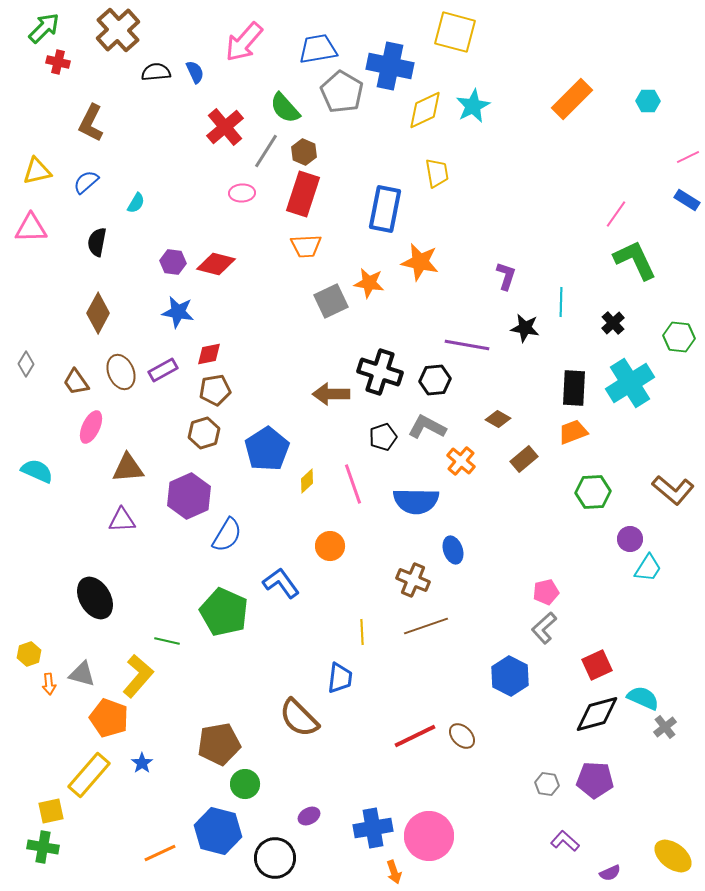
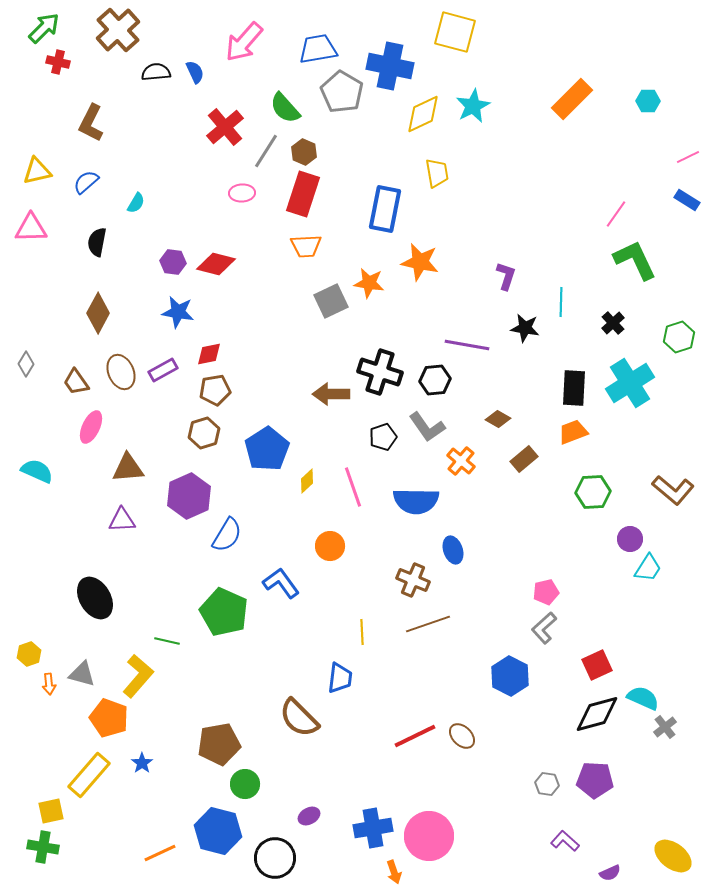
yellow diamond at (425, 110): moved 2 px left, 4 px down
green hexagon at (679, 337): rotated 24 degrees counterclockwise
gray L-shape at (427, 427): rotated 153 degrees counterclockwise
pink line at (353, 484): moved 3 px down
brown line at (426, 626): moved 2 px right, 2 px up
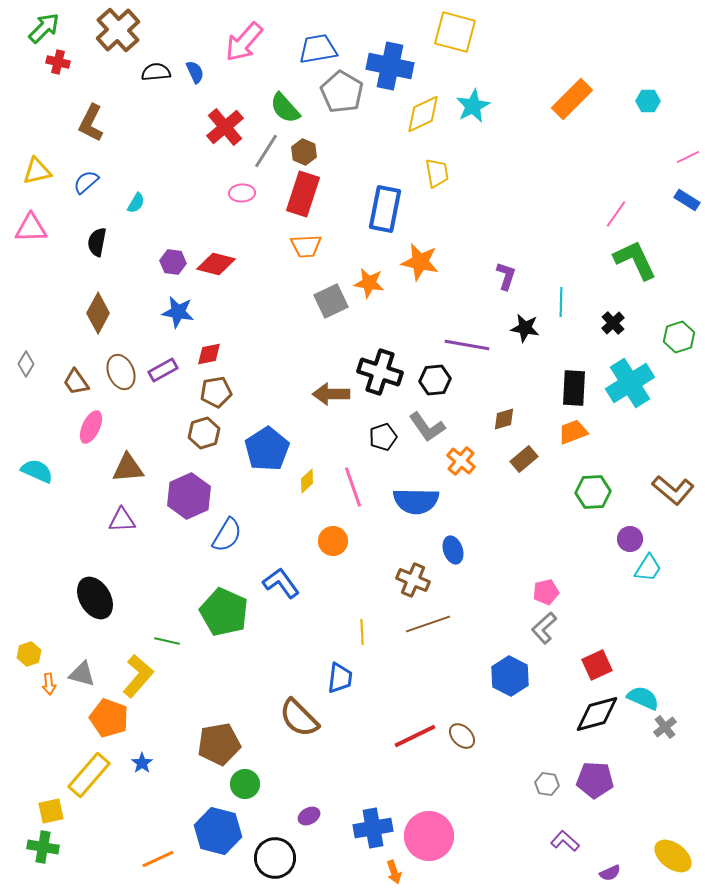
brown pentagon at (215, 390): moved 1 px right, 2 px down
brown diamond at (498, 419): moved 6 px right; rotated 45 degrees counterclockwise
orange circle at (330, 546): moved 3 px right, 5 px up
orange line at (160, 853): moved 2 px left, 6 px down
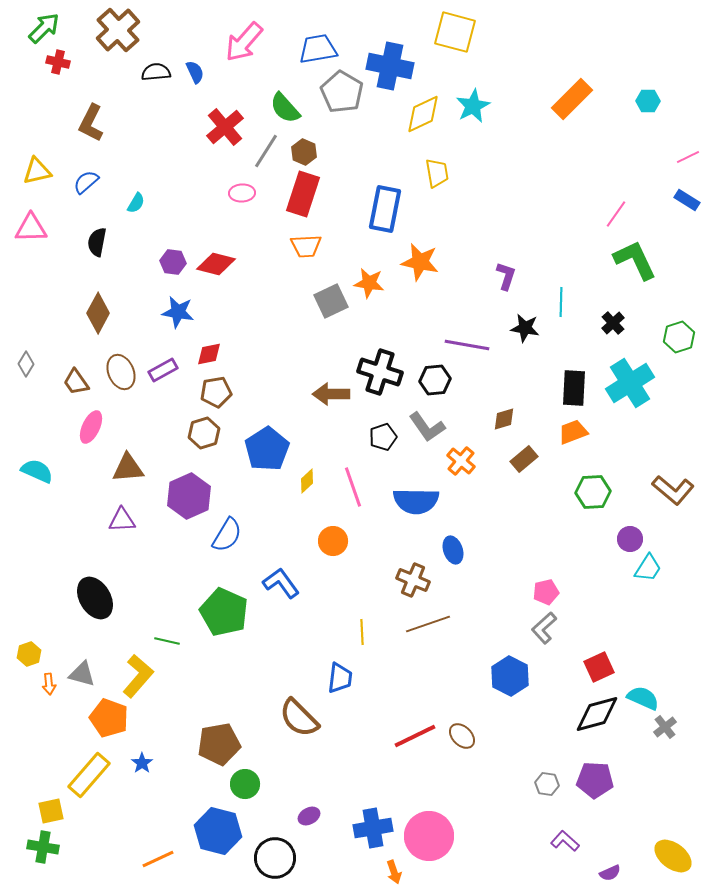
red square at (597, 665): moved 2 px right, 2 px down
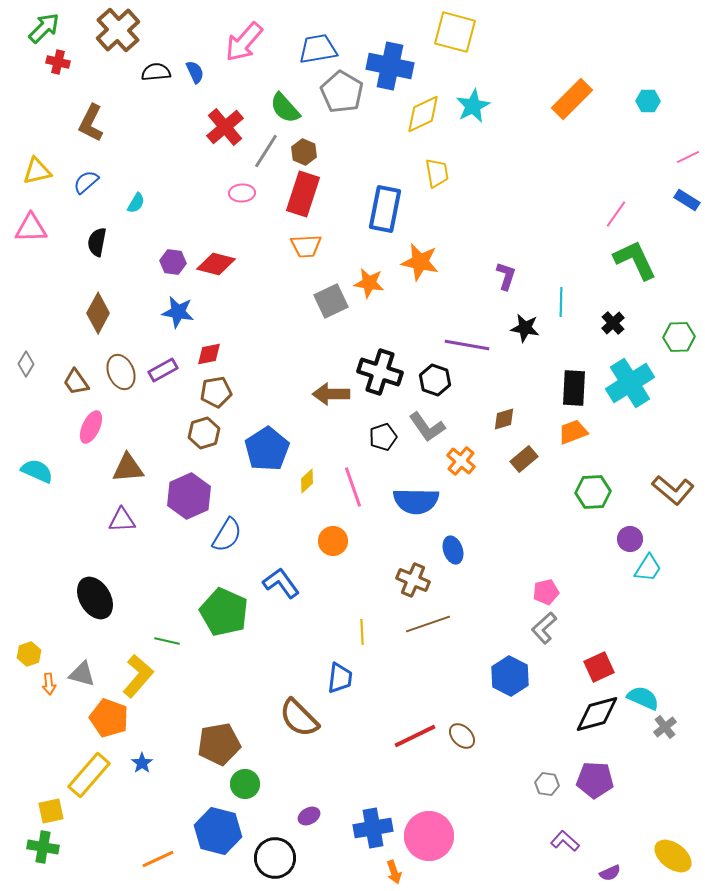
green hexagon at (679, 337): rotated 16 degrees clockwise
black hexagon at (435, 380): rotated 24 degrees clockwise
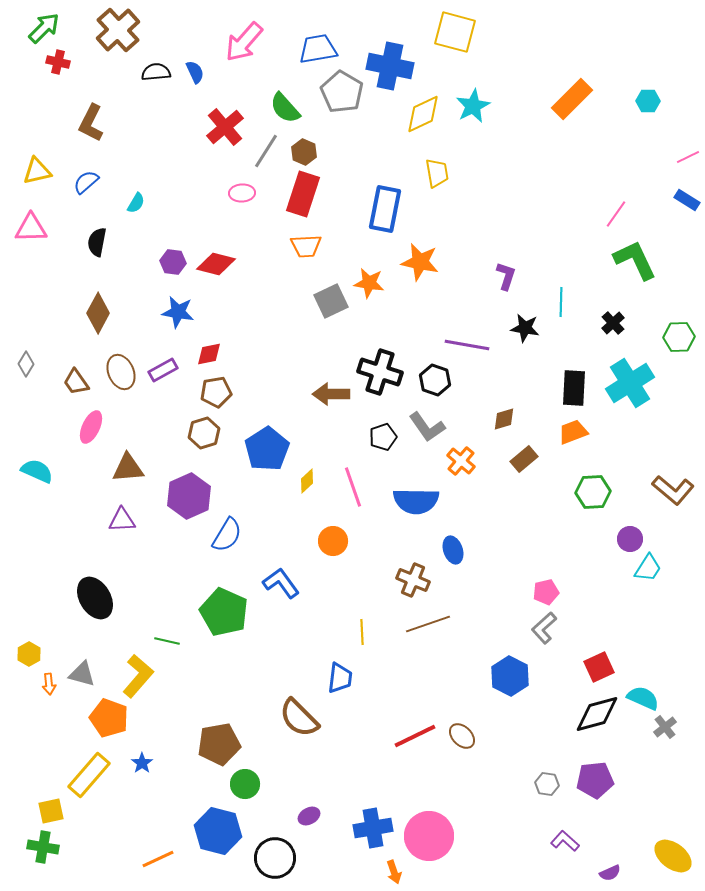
yellow hexagon at (29, 654): rotated 10 degrees counterclockwise
purple pentagon at (595, 780): rotated 9 degrees counterclockwise
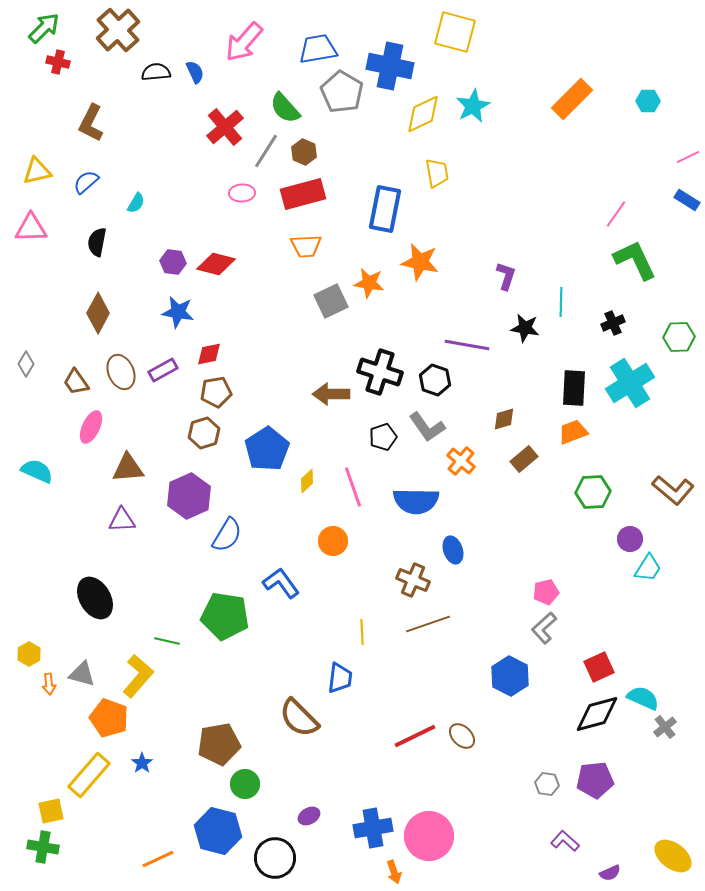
red rectangle at (303, 194): rotated 57 degrees clockwise
black cross at (613, 323): rotated 20 degrees clockwise
green pentagon at (224, 612): moved 1 px right, 4 px down; rotated 15 degrees counterclockwise
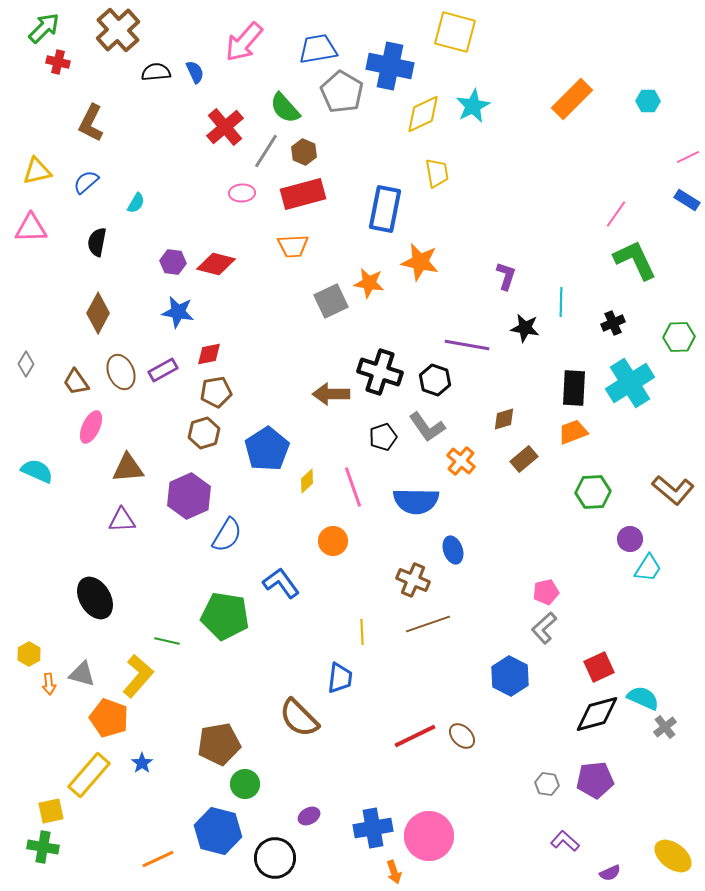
orange trapezoid at (306, 246): moved 13 px left
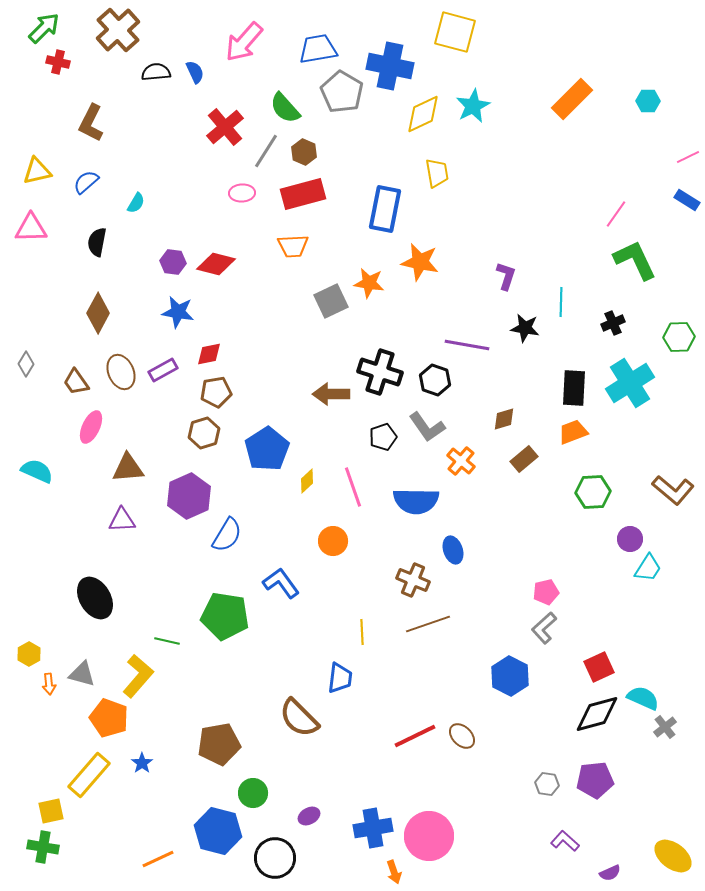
green circle at (245, 784): moved 8 px right, 9 px down
